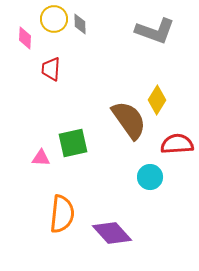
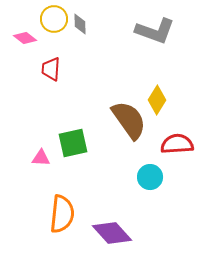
pink diamond: rotated 55 degrees counterclockwise
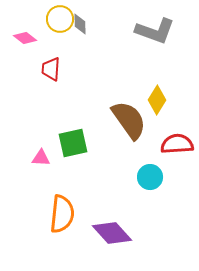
yellow circle: moved 6 px right
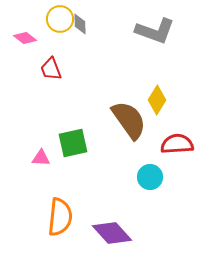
red trapezoid: rotated 25 degrees counterclockwise
orange semicircle: moved 2 px left, 3 px down
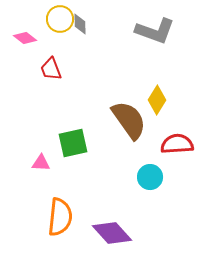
pink triangle: moved 5 px down
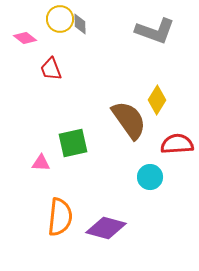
purple diamond: moved 6 px left, 5 px up; rotated 33 degrees counterclockwise
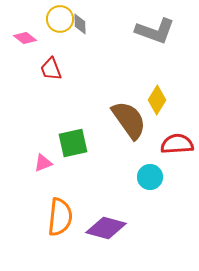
pink triangle: moved 2 px right; rotated 24 degrees counterclockwise
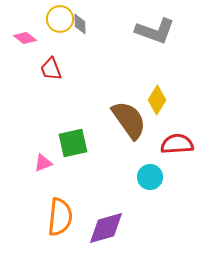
purple diamond: rotated 30 degrees counterclockwise
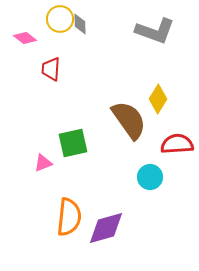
red trapezoid: rotated 25 degrees clockwise
yellow diamond: moved 1 px right, 1 px up
orange semicircle: moved 9 px right
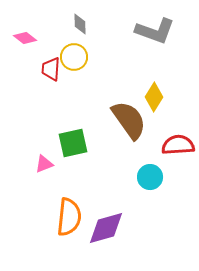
yellow circle: moved 14 px right, 38 px down
yellow diamond: moved 4 px left, 2 px up
red semicircle: moved 1 px right, 1 px down
pink triangle: moved 1 px right, 1 px down
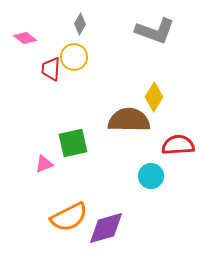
gray diamond: rotated 30 degrees clockwise
brown semicircle: rotated 54 degrees counterclockwise
cyan circle: moved 1 px right, 1 px up
orange semicircle: rotated 57 degrees clockwise
